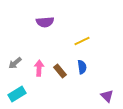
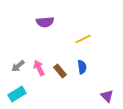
yellow line: moved 1 px right, 2 px up
gray arrow: moved 3 px right, 3 px down
pink arrow: rotated 28 degrees counterclockwise
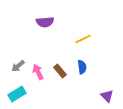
pink arrow: moved 1 px left, 4 px down
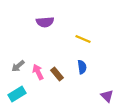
yellow line: rotated 49 degrees clockwise
brown rectangle: moved 3 px left, 3 px down
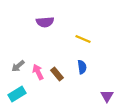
purple triangle: rotated 16 degrees clockwise
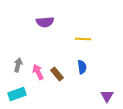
yellow line: rotated 21 degrees counterclockwise
gray arrow: moved 1 px up; rotated 144 degrees clockwise
cyan rectangle: rotated 12 degrees clockwise
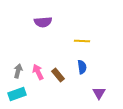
purple semicircle: moved 2 px left
yellow line: moved 1 px left, 2 px down
gray arrow: moved 6 px down
brown rectangle: moved 1 px right, 1 px down
purple triangle: moved 8 px left, 3 px up
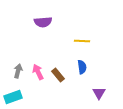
cyan rectangle: moved 4 px left, 3 px down
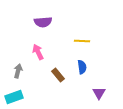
pink arrow: moved 20 px up
cyan rectangle: moved 1 px right
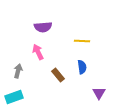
purple semicircle: moved 5 px down
